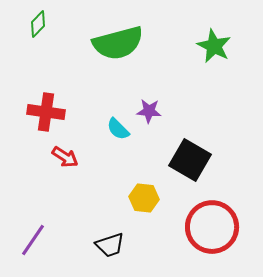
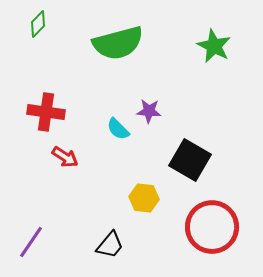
purple line: moved 2 px left, 2 px down
black trapezoid: rotated 32 degrees counterclockwise
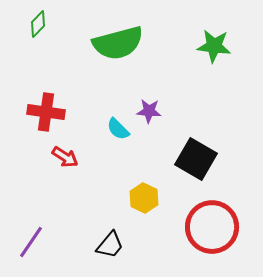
green star: rotated 20 degrees counterclockwise
black square: moved 6 px right, 1 px up
yellow hexagon: rotated 20 degrees clockwise
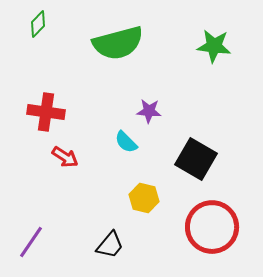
cyan semicircle: moved 8 px right, 13 px down
yellow hexagon: rotated 12 degrees counterclockwise
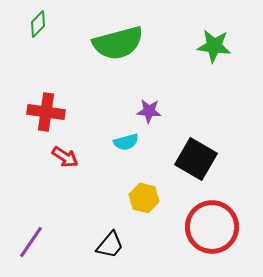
cyan semicircle: rotated 60 degrees counterclockwise
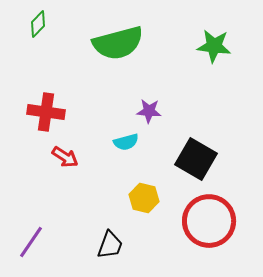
red circle: moved 3 px left, 6 px up
black trapezoid: rotated 20 degrees counterclockwise
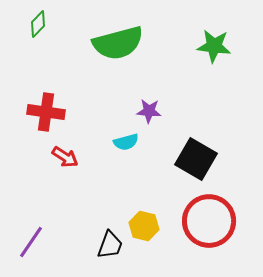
yellow hexagon: moved 28 px down
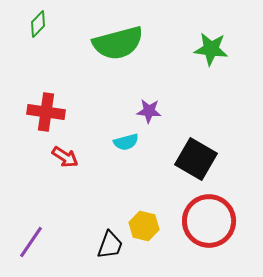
green star: moved 3 px left, 3 px down
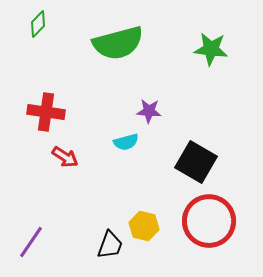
black square: moved 3 px down
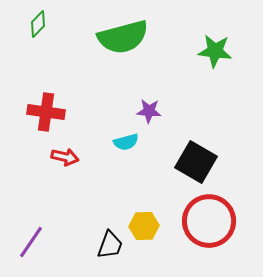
green semicircle: moved 5 px right, 6 px up
green star: moved 4 px right, 2 px down
red arrow: rotated 20 degrees counterclockwise
yellow hexagon: rotated 16 degrees counterclockwise
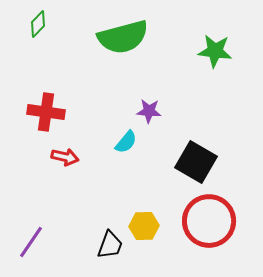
cyan semicircle: rotated 35 degrees counterclockwise
